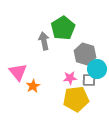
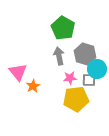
green pentagon: rotated 10 degrees counterclockwise
gray arrow: moved 15 px right, 15 px down
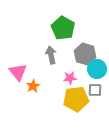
gray arrow: moved 8 px left, 1 px up
gray square: moved 6 px right, 10 px down
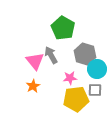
gray arrow: rotated 18 degrees counterclockwise
pink triangle: moved 17 px right, 11 px up
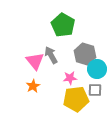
green pentagon: moved 3 px up
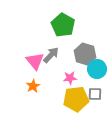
gray arrow: rotated 72 degrees clockwise
gray square: moved 4 px down
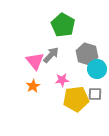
gray hexagon: moved 2 px right
pink star: moved 8 px left, 2 px down
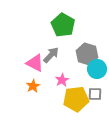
pink triangle: moved 2 px down; rotated 24 degrees counterclockwise
pink star: rotated 24 degrees counterclockwise
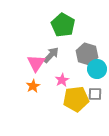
pink triangle: moved 1 px right; rotated 36 degrees clockwise
